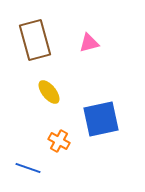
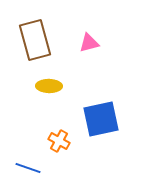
yellow ellipse: moved 6 px up; rotated 50 degrees counterclockwise
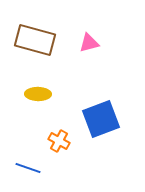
brown rectangle: rotated 60 degrees counterclockwise
yellow ellipse: moved 11 px left, 8 px down
blue square: rotated 9 degrees counterclockwise
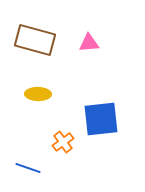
pink triangle: rotated 10 degrees clockwise
blue square: rotated 15 degrees clockwise
orange cross: moved 4 px right, 1 px down; rotated 25 degrees clockwise
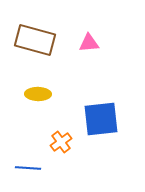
orange cross: moved 2 px left
blue line: rotated 15 degrees counterclockwise
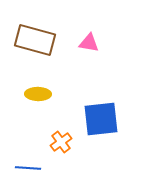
pink triangle: rotated 15 degrees clockwise
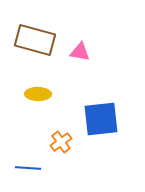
pink triangle: moved 9 px left, 9 px down
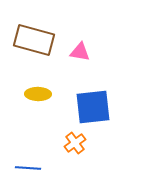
brown rectangle: moved 1 px left
blue square: moved 8 px left, 12 px up
orange cross: moved 14 px right, 1 px down
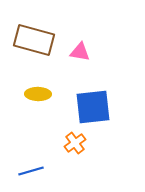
blue line: moved 3 px right, 3 px down; rotated 20 degrees counterclockwise
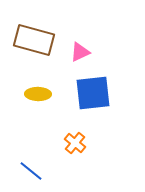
pink triangle: rotated 35 degrees counterclockwise
blue square: moved 14 px up
orange cross: rotated 15 degrees counterclockwise
blue line: rotated 55 degrees clockwise
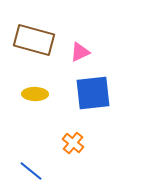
yellow ellipse: moved 3 px left
orange cross: moved 2 px left
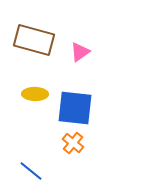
pink triangle: rotated 10 degrees counterclockwise
blue square: moved 18 px left, 15 px down; rotated 12 degrees clockwise
